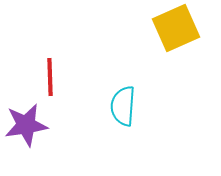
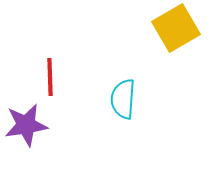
yellow square: rotated 6 degrees counterclockwise
cyan semicircle: moved 7 px up
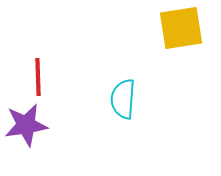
yellow square: moved 5 px right; rotated 21 degrees clockwise
red line: moved 12 px left
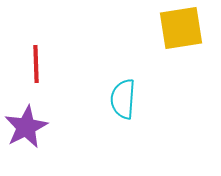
red line: moved 2 px left, 13 px up
purple star: moved 2 px down; rotated 18 degrees counterclockwise
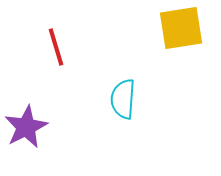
red line: moved 20 px right, 17 px up; rotated 15 degrees counterclockwise
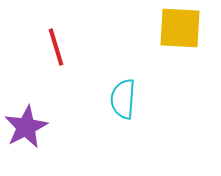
yellow square: moved 1 px left; rotated 12 degrees clockwise
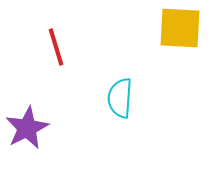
cyan semicircle: moved 3 px left, 1 px up
purple star: moved 1 px right, 1 px down
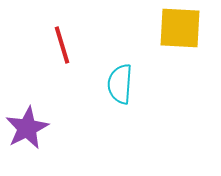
red line: moved 6 px right, 2 px up
cyan semicircle: moved 14 px up
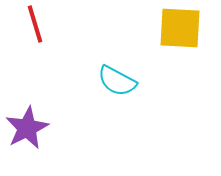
red line: moved 27 px left, 21 px up
cyan semicircle: moved 3 px left, 3 px up; rotated 66 degrees counterclockwise
